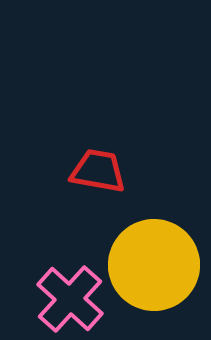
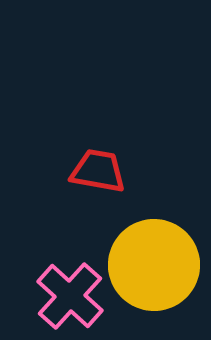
pink cross: moved 3 px up
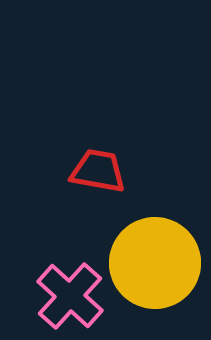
yellow circle: moved 1 px right, 2 px up
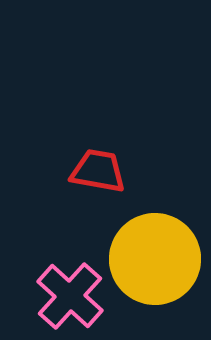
yellow circle: moved 4 px up
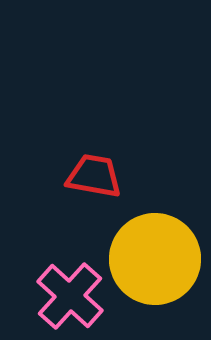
red trapezoid: moved 4 px left, 5 px down
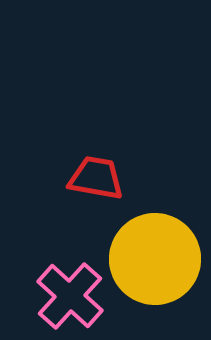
red trapezoid: moved 2 px right, 2 px down
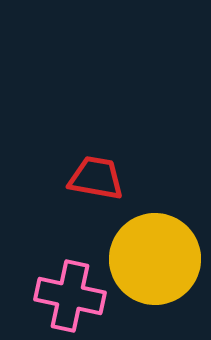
pink cross: rotated 30 degrees counterclockwise
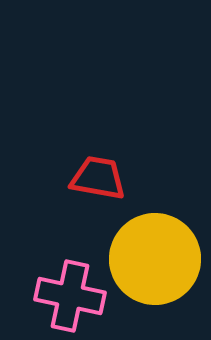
red trapezoid: moved 2 px right
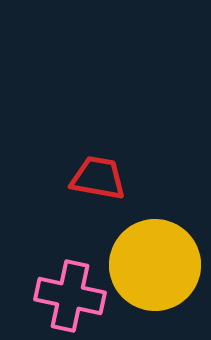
yellow circle: moved 6 px down
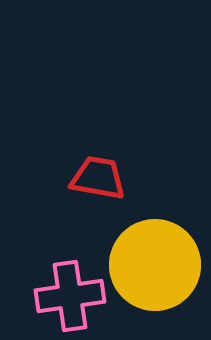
pink cross: rotated 20 degrees counterclockwise
